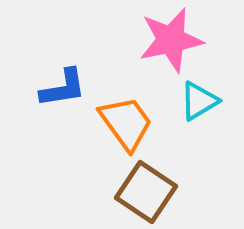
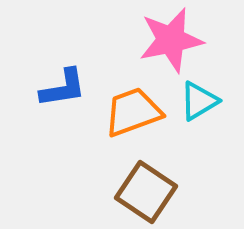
orange trapezoid: moved 7 px right, 11 px up; rotated 74 degrees counterclockwise
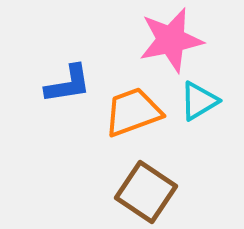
blue L-shape: moved 5 px right, 4 px up
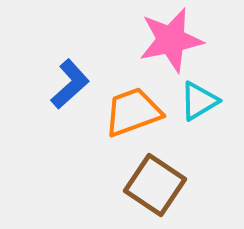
blue L-shape: moved 2 px right; rotated 33 degrees counterclockwise
brown square: moved 9 px right, 7 px up
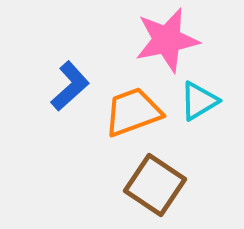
pink star: moved 4 px left
blue L-shape: moved 2 px down
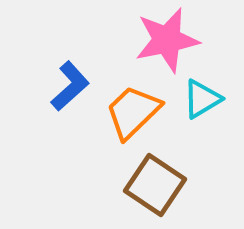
cyan triangle: moved 3 px right, 2 px up
orange trapezoid: rotated 24 degrees counterclockwise
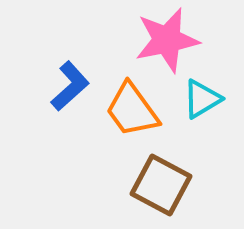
orange trapezoid: moved 1 px left, 2 px up; rotated 82 degrees counterclockwise
brown square: moved 6 px right; rotated 6 degrees counterclockwise
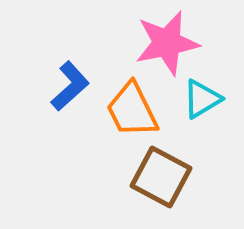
pink star: moved 3 px down
orange trapezoid: rotated 10 degrees clockwise
brown square: moved 8 px up
